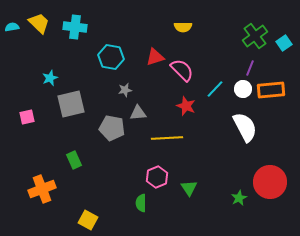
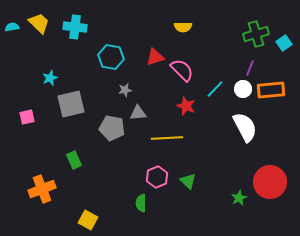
green cross: moved 1 px right, 2 px up; rotated 20 degrees clockwise
green triangle: moved 1 px left, 7 px up; rotated 12 degrees counterclockwise
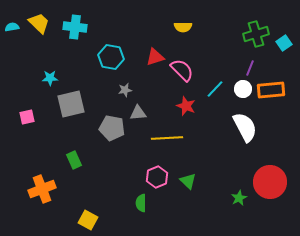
cyan star: rotated 21 degrees clockwise
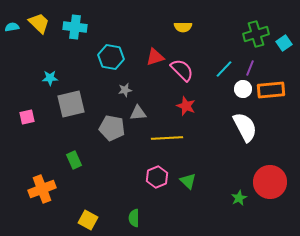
cyan line: moved 9 px right, 20 px up
green semicircle: moved 7 px left, 15 px down
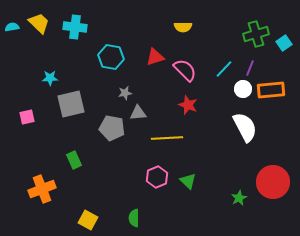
pink semicircle: moved 3 px right
gray star: moved 3 px down
red star: moved 2 px right, 1 px up
red circle: moved 3 px right
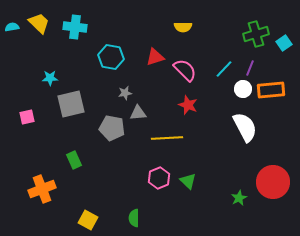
pink hexagon: moved 2 px right, 1 px down
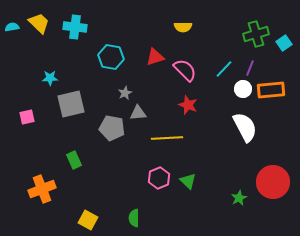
gray star: rotated 16 degrees counterclockwise
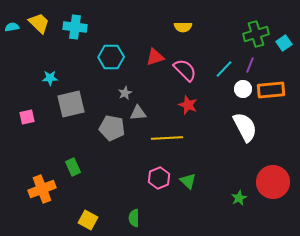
cyan hexagon: rotated 10 degrees counterclockwise
purple line: moved 3 px up
green rectangle: moved 1 px left, 7 px down
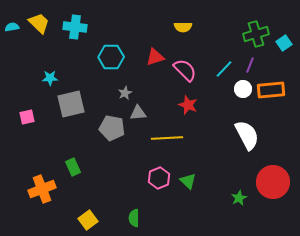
white semicircle: moved 2 px right, 8 px down
yellow square: rotated 24 degrees clockwise
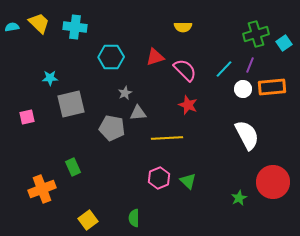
orange rectangle: moved 1 px right, 3 px up
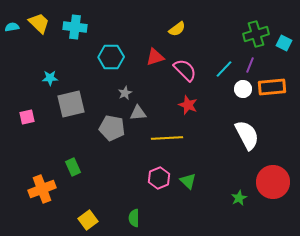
yellow semicircle: moved 6 px left, 2 px down; rotated 36 degrees counterclockwise
cyan square: rotated 28 degrees counterclockwise
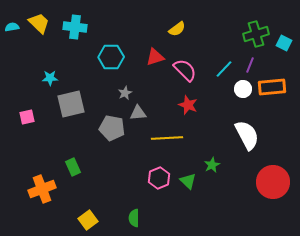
green star: moved 27 px left, 33 px up
